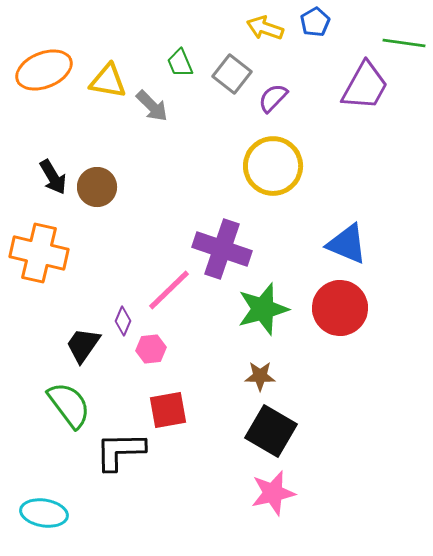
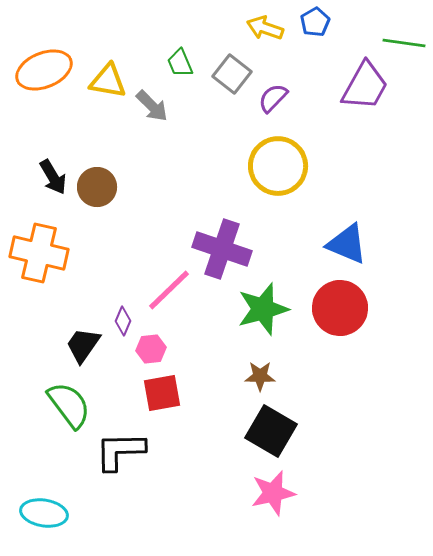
yellow circle: moved 5 px right
red square: moved 6 px left, 17 px up
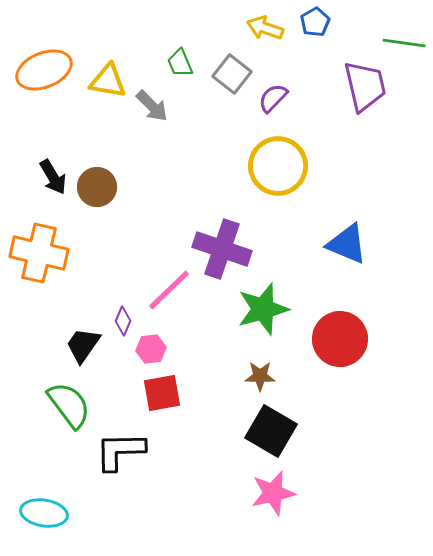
purple trapezoid: rotated 42 degrees counterclockwise
red circle: moved 31 px down
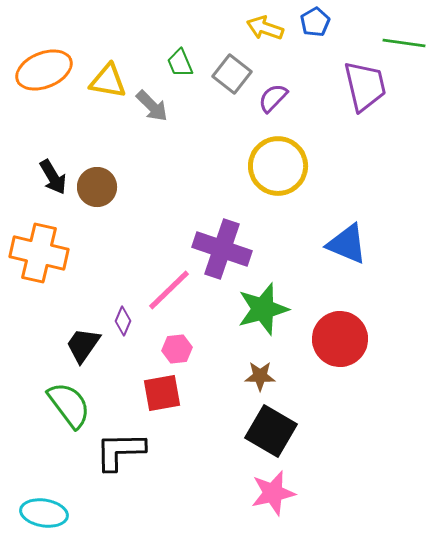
pink hexagon: moved 26 px right
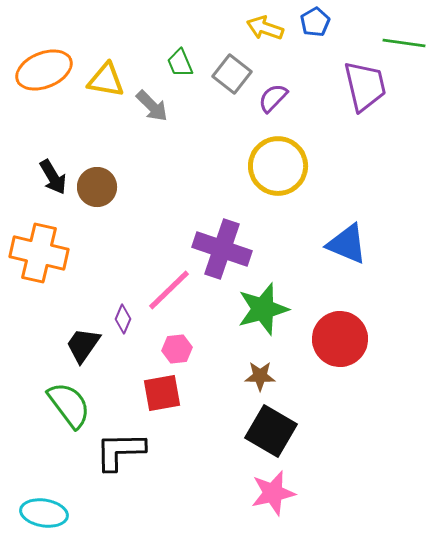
yellow triangle: moved 2 px left, 1 px up
purple diamond: moved 2 px up
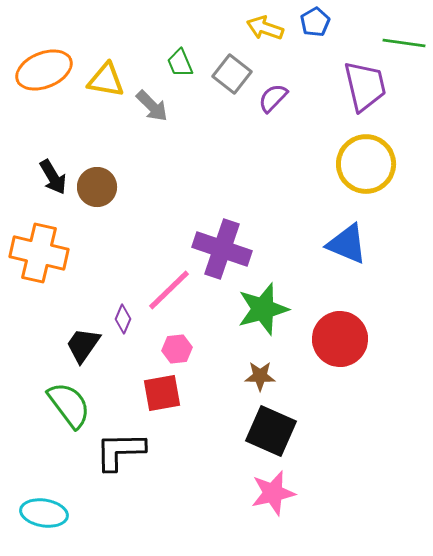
yellow circle: moved 88 px right, 2 px up
black square: rotated 6 degrees counterclockwise
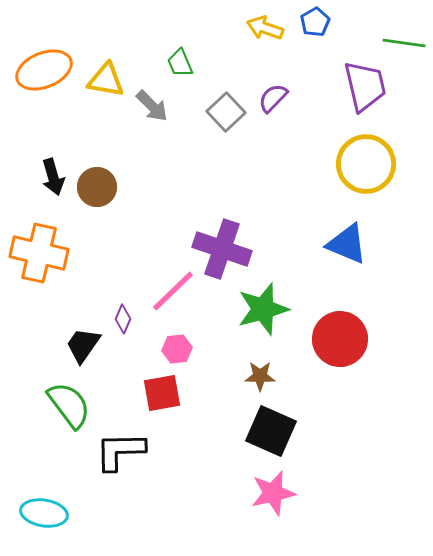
gray square: moved 6 px left, 38 px down; rotated 9 degrees clockwise
black arrow: rotated 15 degrees clockwise
pink line: moved 4 px right, 1 px down
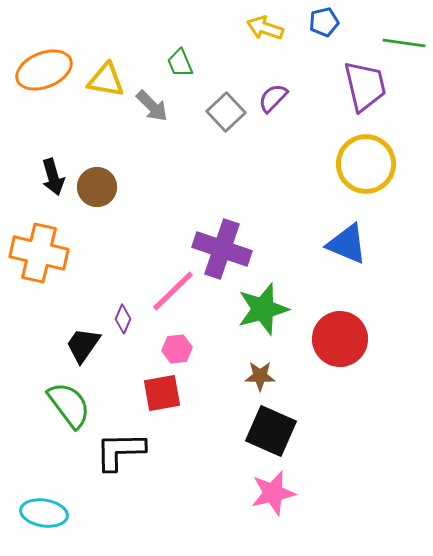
blue pentagon: moved 9 px right; rotated 16 degrees clockwise
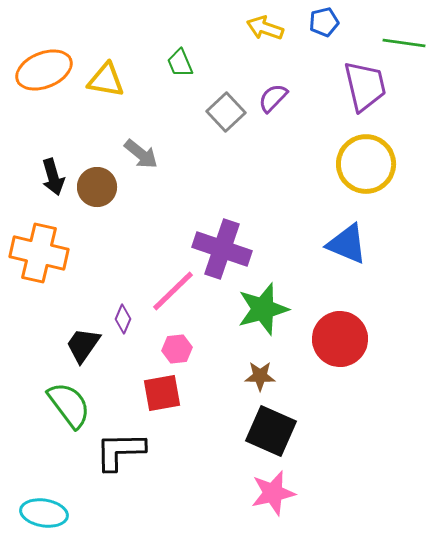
gray arrow: moved 11 px left, 48 px down; rotated 6 degrees counterclockwise
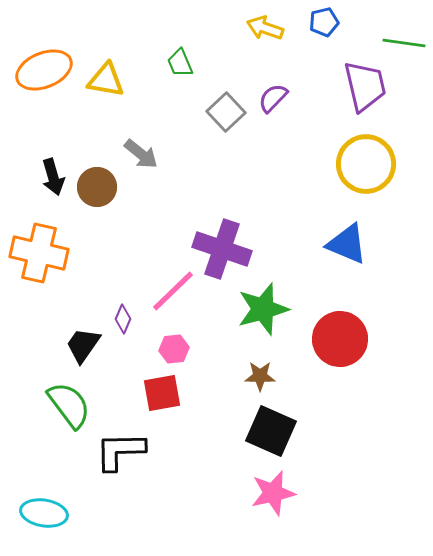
pink hexagon: moved 3 px left
